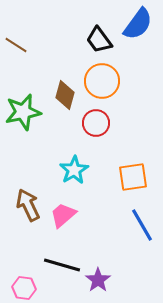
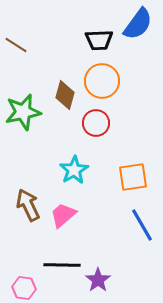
black trapezoid: rotated 56 degrees counterclockwise
black line: rotated 15 degrees counterclockwise
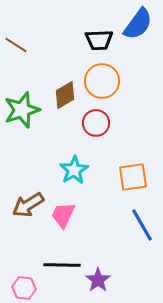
brown diamond: rotated 44 degrees clockwise
green star: moved 1 px left, 2 px up; rotated 6 degrees counterclockwise
brown arrow: rotated 96 degrees counterclockwise
pink trapezoid: rotated 24 degrees counterclockwise
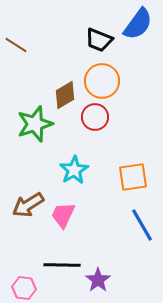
black trapezoid: rotated 24 degrees clockwise
green star: moved 13 px right, 14 px down
red circle: moved 1 px left, 6 px up
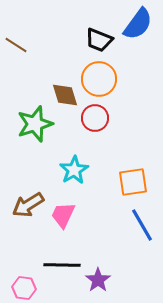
orange circle: moved 3 px left, 2 px up
brown diamond: rotated 76 degrees counterclockwise
red circle: moved 1 px down
orange square: moved 5 px down
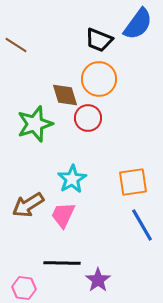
red circle: moved 7 px left
cyan star: moved 2 px left, 9 px down
black line: moved 2 px up
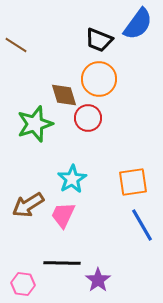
brown diamond: moved 1 px left
pink hexagon: moved 1 px left, 4 px up
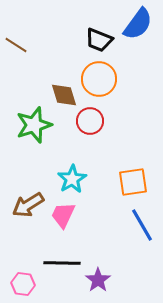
red circle: moved 2 px right, 3 px down
green star: moved 1 px left, 1 px down
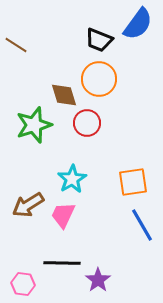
red circle: moved 3 px left, 2 px down
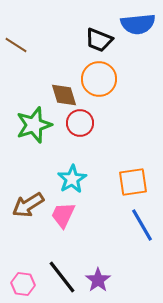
blue semicircle: rotated 48 degrees clockwise
red circle: moved 7 px left
black line: moved 14 px down; rotated 51 degrees clockwise
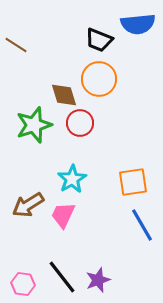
purple star: rotated 15 degrees clockwise
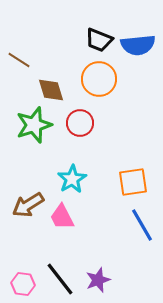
blue semicircle: moved 21 px down
brown line: moved 3 px right, 15 px down
brown diamond: moved 13 px left, 5 px up
pink trapezoid: moved 1 px left, 2 px down; rotated 52 degrees counterclockwise
black line: moved 2 px left, 2 px down
